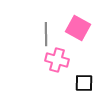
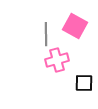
pink square: moved 3 px left, 2 px up
pink cross: rotated 30 degrees counterclockwise
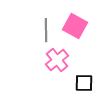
gray line: moved 4 px up
pink cross: rotated 25 degrees counterclockwise
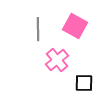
gray line: moved 8 px left, 1 px up
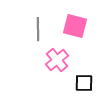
pink square: rotated 15 degrees counterclockwise
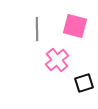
gray line: moved 1 px left
black square: rotated 18 degrees counterclockwise
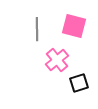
pink square: moved 1 px left
black square: moved 5 px left
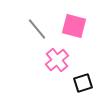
gray line: rotated 40 degrees counterclockwise
black square: moved 4 px right
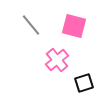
gray line: moved 6 px left, 4 px up
black square: moved 1 px right
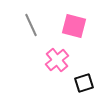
gray line: rotated 15 degrees clockwise
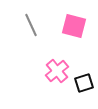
pink cross: moved 11 px down
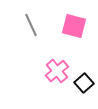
black square: rotated 24 degrees counterclockwise
